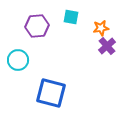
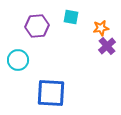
blue square: rotated 12 degrees counterclockwise
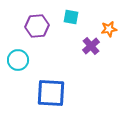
orange star: moved 8 px right, 1 px down
purple cross: moved 16 px left
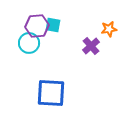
cyan square: moved 18 px left, 8 px down
cyan circle: moved 11 px right, 17 px up
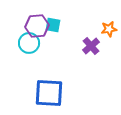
blue square: moved 2 px left
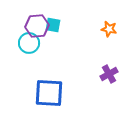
orange star: rotated 21 degrees clockwise
purple cross: moved 18 px right, 28 px down; rotated 12 degrees clockwise
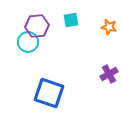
cyan square: moved 18 px right, 5 px up; rotated 21 degrees counterclockwise
orange star: moved 2 px up
cyan circle: moved 1 px left, 1 px up
blue square: rotated 16 degrees clockwise
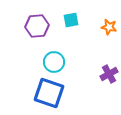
cyan circle: moved 26 px right, 20 px down
